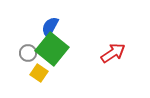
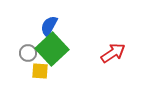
blue semicircle: moved 1 px left, 1 px up
green square: rotated 8 degrees clockwise
yellow square: moved 1 px right, 2 px up; rotated 30 degrees counterclockwise
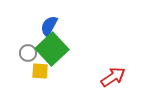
red arrow: moved 24 px down
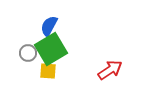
green square: moved 1 px left; rotated 12 degrees clockwise
yellow square: moved 8 px right
red arrow: moved 3 px left, 7 px up
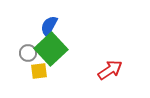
green square: rotated 12 degrees counterclockwise
yellow square: moved 9 px left; rotated 12 degrees counterclockwise
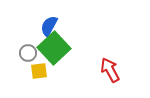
green square: moved 3 px right, 1 px up
red arrow: rotated 85 degrees counterclockwise
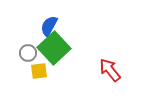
red arrow: rotated 10 degrees counterclockwise
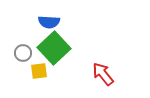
blue semicircle: moved 4 px up; rotated 115 degrees counterclockwise
gray circle: moved 5 px left
red arrow: moved 7 px left, 4 px down
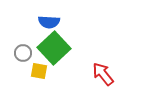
yellow square: rotated 18 degrees clockwise
